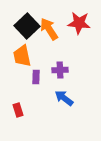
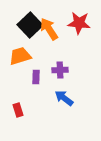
black square: moved 3 px right, 1 px up
orange trapezoid: moved 2 px left; rotated 85 degrees clockwise
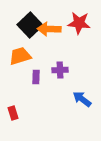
orange arrow: rotated 55 degrees counterclockwise
blue arrow: moved 18 px right, 1 px down
red rectangle: moved 5 px left, 3 px down
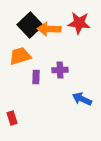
blue arrow: rotated 12 degrees counterclockwise
red rectangle: moved 1 px left, 5 px down
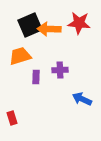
black square: rotated 20 degrees clockwise
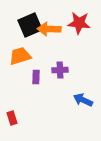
blue arrow: moved 1 px right, 1 px down
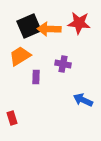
black square: moved 1 px left, 1 px down
orange trapezoid: rotated 15 degrees counterclockwise
purple cross: moved 3 px right, 6 px up; rotated 14 degrees clockwise
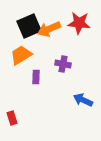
orange arrow: rotated 25 degrees counterclockwise
orange trapezoid: moved 1 px right, 1 px up
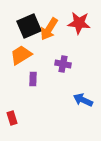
orange arrow: rotated 35 degrees counterclockwise
purple rectangle: moved 3 px left, 2 px down
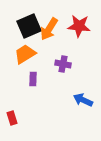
red star: moved 3 px down
orange trapezoid: moved 4 px right, 1 px up
